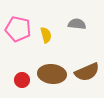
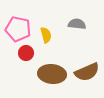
red circle: moved 4 px right, 27 px up
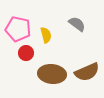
gray semicircle: rotated 30 degrees clockwise
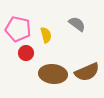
brown ellipse: moved 1 px right
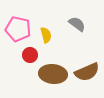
red circle: moved 4 px right, 2 px down
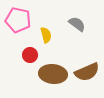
pink pentagon: moved 9 px up
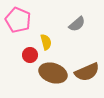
pink pentagon: rotated 10 degrees clockwise
gray semicircle: rotated 102 degrees clockwise
yellow semicircle: moved 7 px down
brown ellipse: moved 1 px up; rotated 12 degrees clockwise
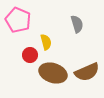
gray semicircle: rotated 66 degrees counterclockwise
